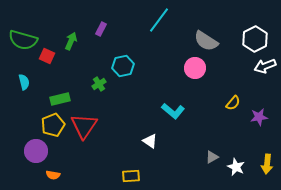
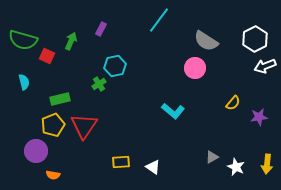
cyan hexagon: moved 8 px left
white triangle: moved 3 px right, 26 px down
yellow rectangle: moved 10 px left, 14 px up
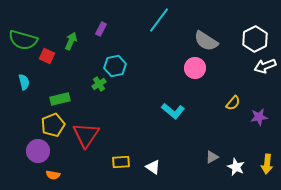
red triangle: moved 2 px right, 9 px down
purple circle: moved 2 px right
